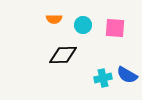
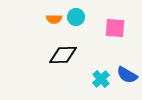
cyan circle: moved 7 px left, 8 px up
cyan cross: moved 2 px left, 1 px down; rotated 30 degrees counterclockwise
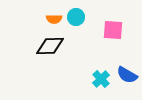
pink square: moved 2 px left, 2 px down
black diamond: moved 13 px left, 9 px up
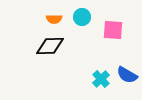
cyan circle: moved 6 px right
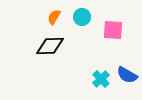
orange semicircle: moved 2 px up; rotated 119 degrees clockwise
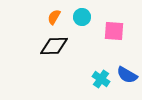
pink square: moved 1 px right, 1 px down
black diamond: moved 4 px right
cyan cross: rotated 12 degrees counterclockwise
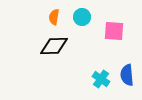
orange semicircle: rotated 21 degrees counterclockwise
blue semicircle: rotated 55 degrees clockwise
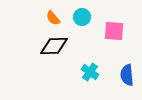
orange semicircle: moved 1 px left, 1 px down; rotated 49 degrees counterclockwise
cyan cross: moved 11 px left, 7 px up
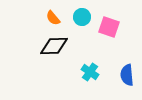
pink square: moved 5 px left, 4 px up; rotated 15 degrees clockwise
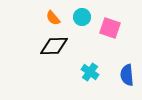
pink square: moved 1 px right, 1 px down
